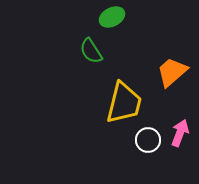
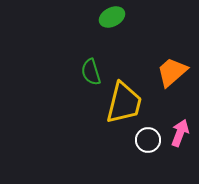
green semicircle: moved 21 px down; rotated 16 degrees clockwise
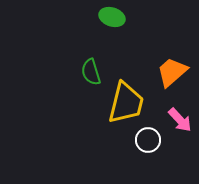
green ellipse: rotated 45 degrees clockwise
yellow trapezoid: moved 2 px right
pink arrow: moved 13 px up; rotated 116 degrees clockwise
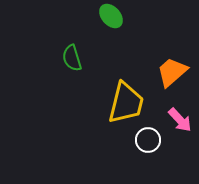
green ellipse: moved 1 px left, 1 px up; rotated 30 degrees clockwise
green semicircle: moved 19 px left, 14 px up
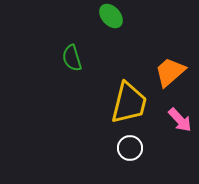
orange trapezoid: moved 2 px left
yellow trapezoid: moved 3 px right
white circle: moved 18 px left, 8 px down
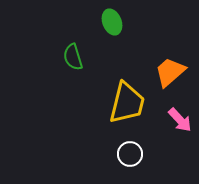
green ellipse: moved 1 px right, 6 px down; rotated 20 degrees clockwise
green semicircle: moved 1 px right, 1 px up
yellow trapezoid: moved 2 px left
white circle: moved 6 px down
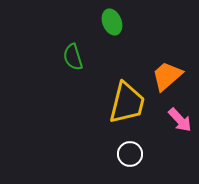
orange trapezoid: moved 3 px left, 4 px down
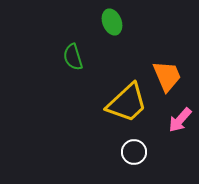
orange trapezoid: rotated 108 degrees clockwise
yellow trapezoid: rotated 33 degrees clockwise
pink arrow: rotated 84 degrees clockwise
white circle: moved 4 px right, 2 px up
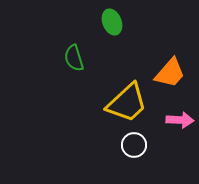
green semicircle: moved 1 px right, 1 px down
orange trapezoid: moved 3 px right, 3 px up; rotated 64 degrees clockwise
pink arrow: rotated 128 degrees counterclockwise
white circle: moved 7 px up
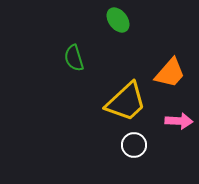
green ellipse: moved 6 px right, 2 px up; rotated 15 degrees counterclockwise
yellow trapezoid: moved 1 px left, 1 px up
pink arrow: moved 1 px left, 1 px down
